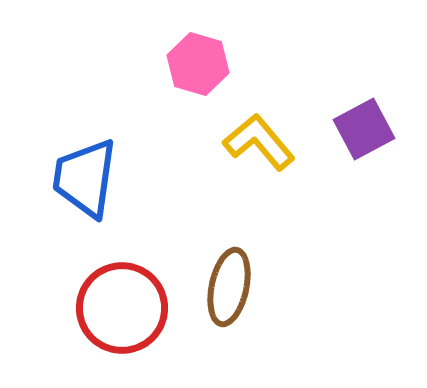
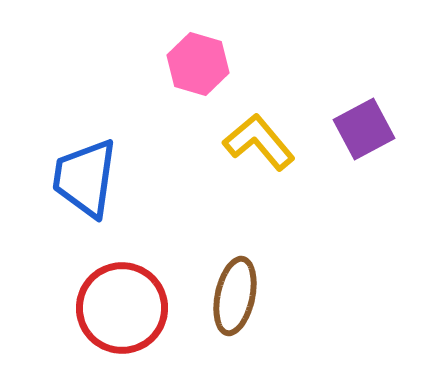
brown ellipse: moved 6 px right, 9 px down
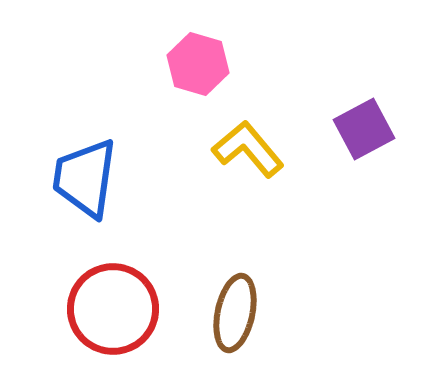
yellow L-shape: moved 11 px left, 7 px down
brown ellipse: moved 17 px down
red circle: moved 9 px left, 1 px down
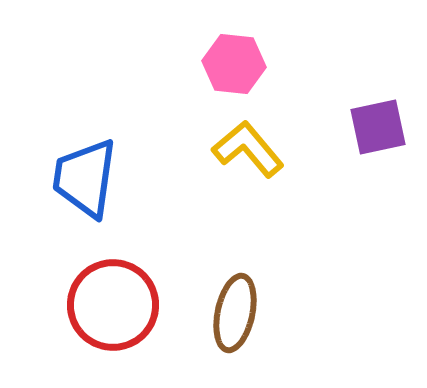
pink hexagon: moved 36 px right; rotated 10 degrees counterclockwise
purple square: moved 14 px right, 2 px up; rotated 16 degrees clockwise
red circle: moved 4 px up
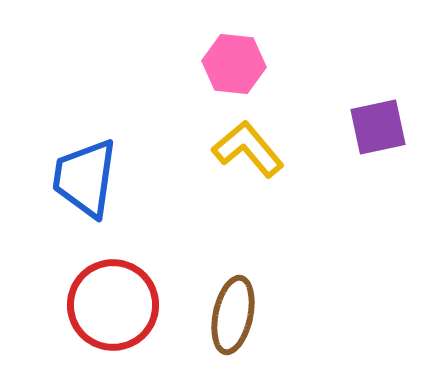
brown ellipse: moved 2 px left, 2 px down
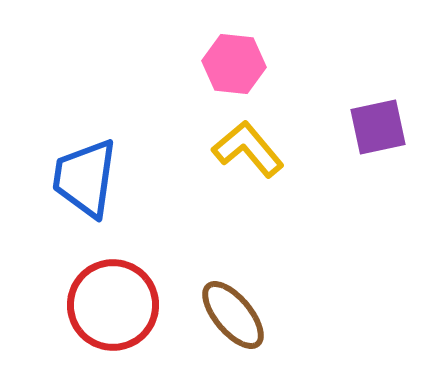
brown ellipse: rotated 52 degrees counterclockwise
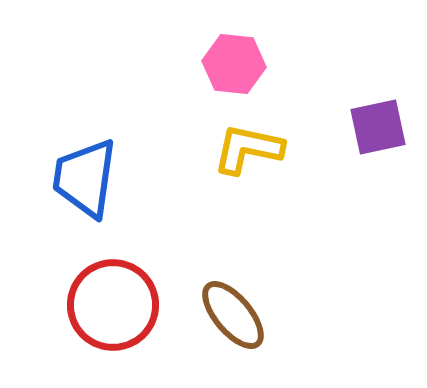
yellow L-shape: rotated 38 degrees counterclockwise
